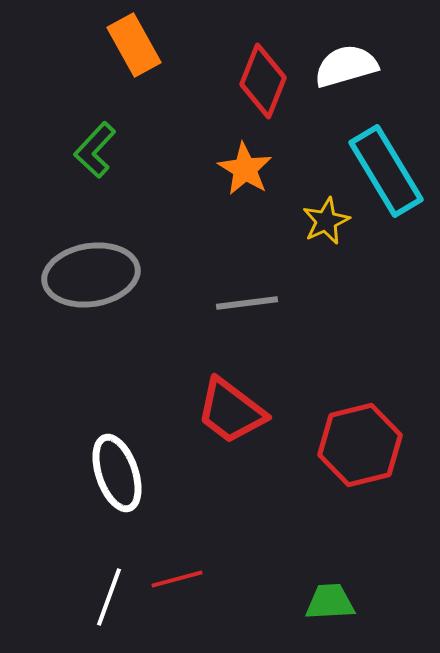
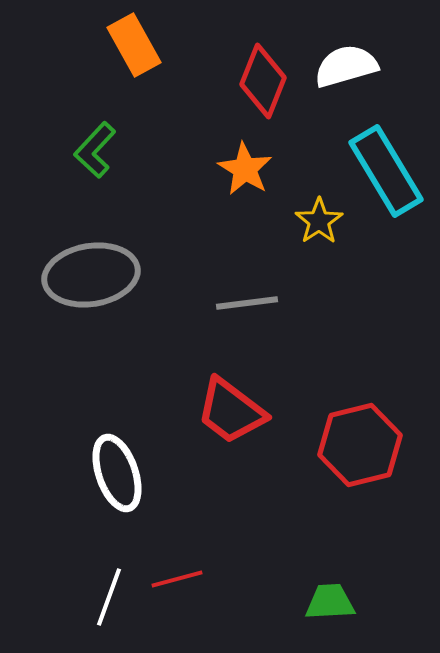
yellow star: moved 7 px left; rotated 9 degrees counterclockwise
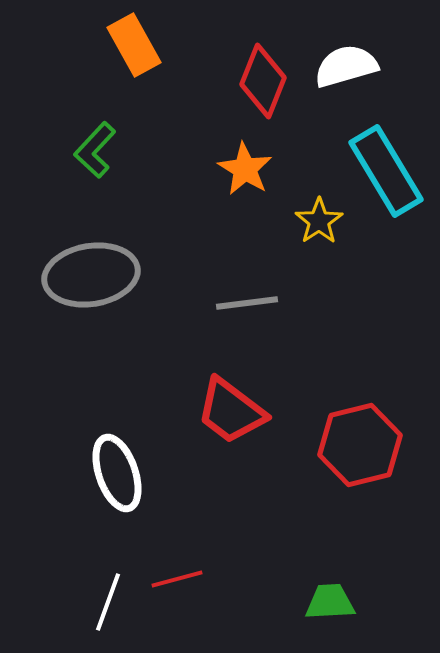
white line: moved 1 px left, 5 px down
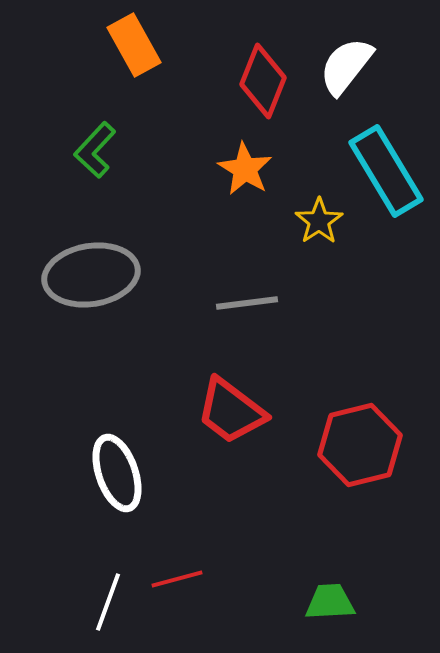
white semicircle: rotated 36 degrees counterclockwise
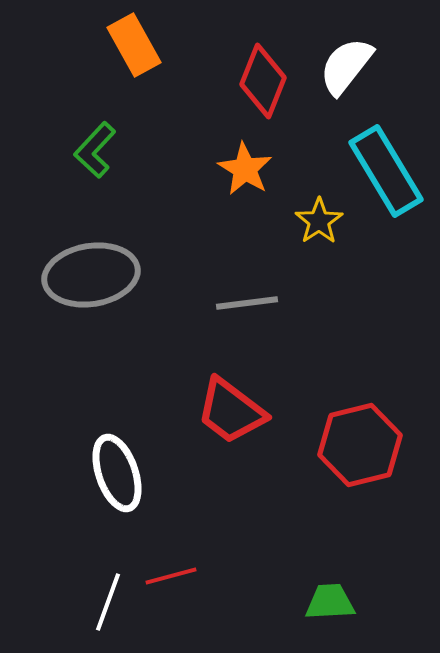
red line: moved 6 px left, 3 px up
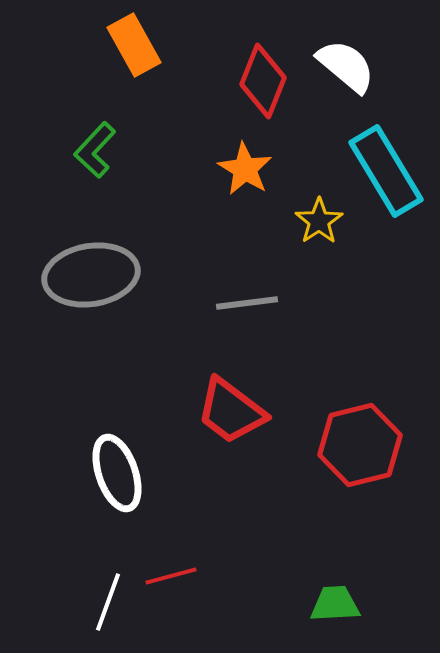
white semicircle: rotated 92 degrees clockwise
green trapezoid: moved 5 px right, 2 px down
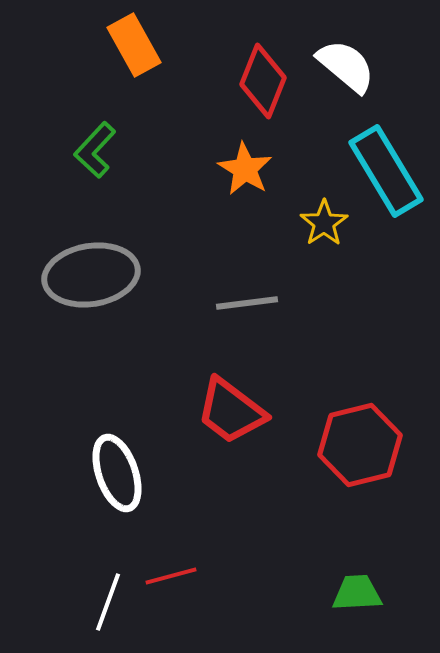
yellow star: moved 5 px right, 2 px down
green trapezoid: moved 22 px right, 11 px up
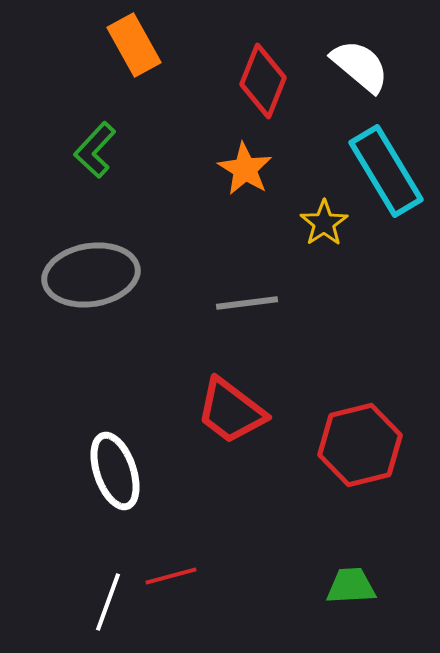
white semicircle: moved 14 px right
white ellipse: moved 2 px left, 2 px up
green trapezoid: moved 6 px left, 7 px up
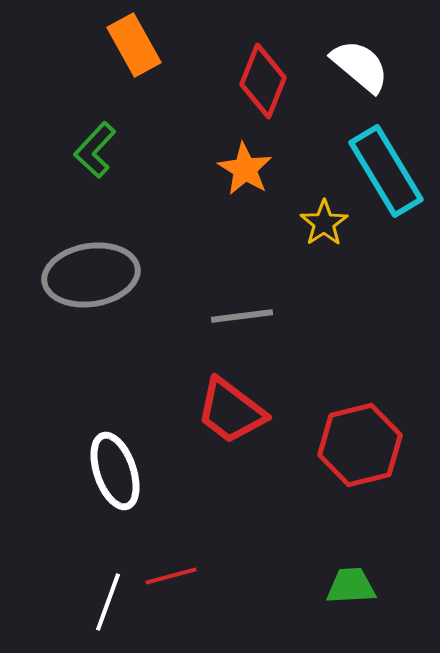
gray line: moved 5 px left, 13 px down
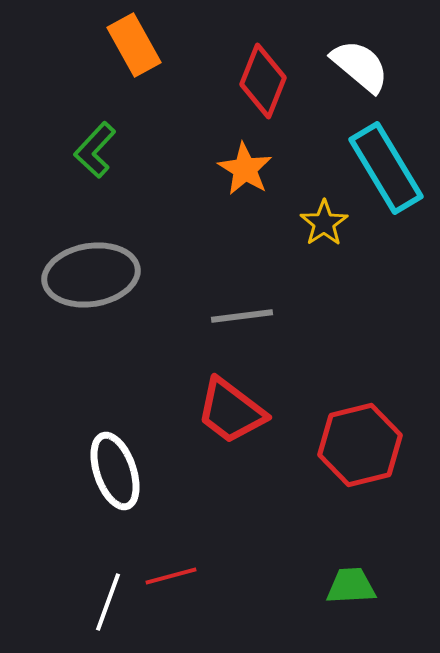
cyan rectangle: moved 3 px up
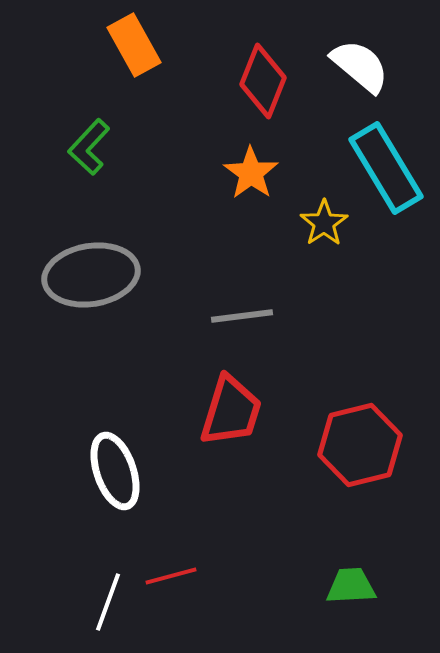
green L-shape: moved 6 px left, 3 px up
orange star: moved 6 px right, 4 px down; rotated 4 degrees clockwise
red trapezoid: rotated 110 degrees counterclockwise
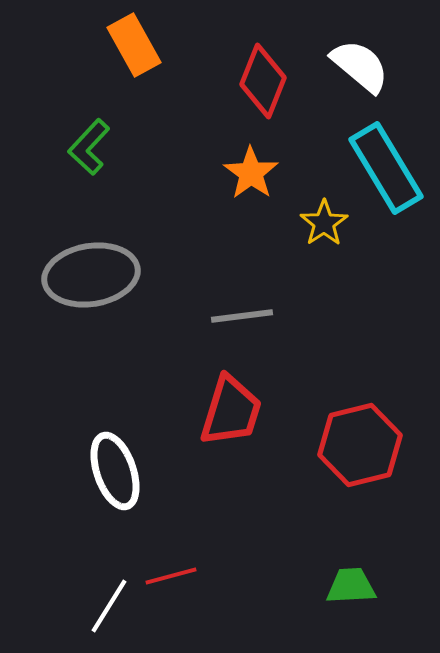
white line: moved 1 px right, 4 px down; rotated 12 degrees clockwise
